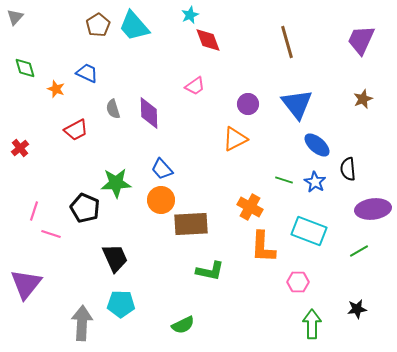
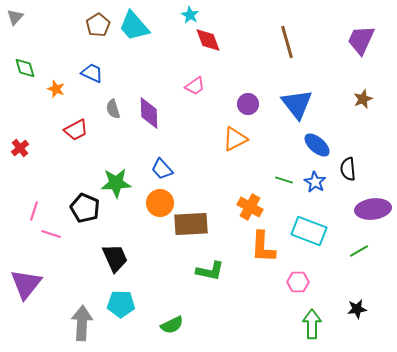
cyan star at (190, 15): rotated 18 degrees counterclockwise
blue trapezoid at (87, 73): moved 5 px right
orange circle at (161, 200): moved 1 px left, 3 px down
green semicircle at (183, 325): moved 11 px left
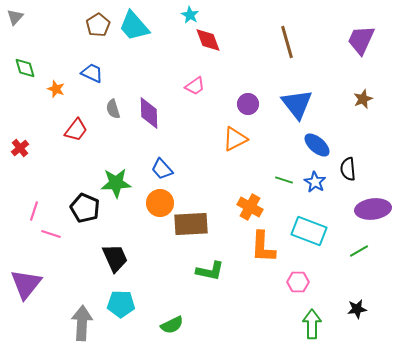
red trapezoid at (76, 130): rotated 25 degrees counterclockwise
